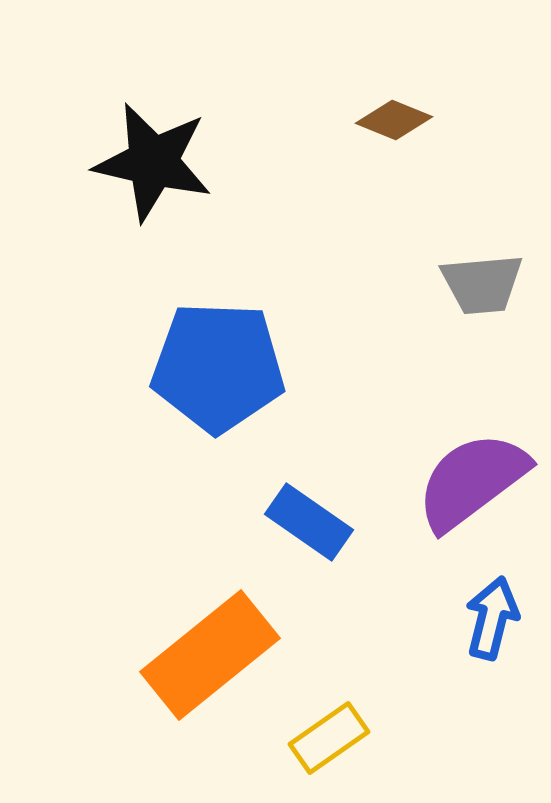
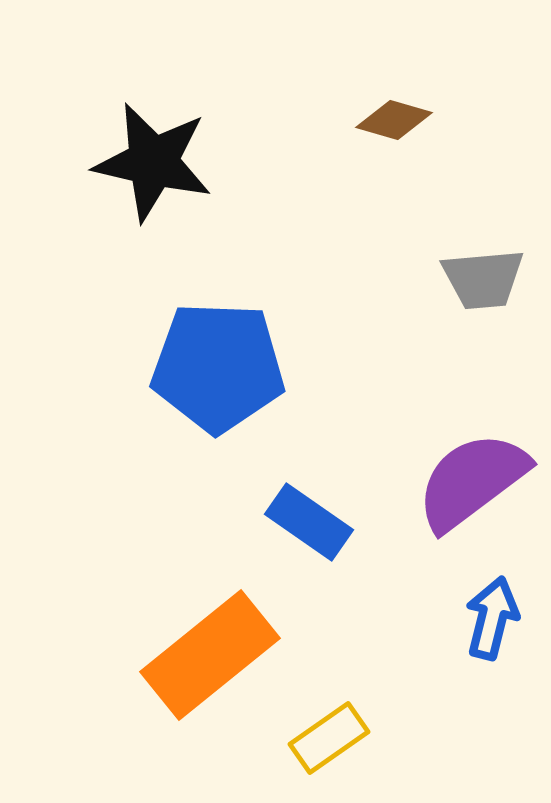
brown diamond: rotated 6 degrees counterclockwise
gray trapezoid: moved 1 px right, 5 px up
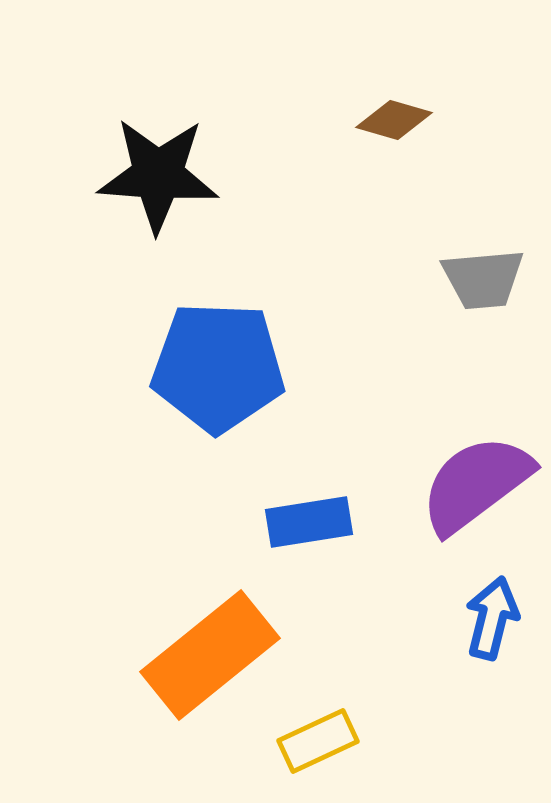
black star: moved 5 px right, 13 px down; rotated 9 degrees counterclockwise
purple semicircle: moved 4 px right, 3 px down
blue rectangle: rotated 44 degrees counterclockwise
yellow rectangle: moved 11 px left, 3 px down; rotated 10 degrees clockwise
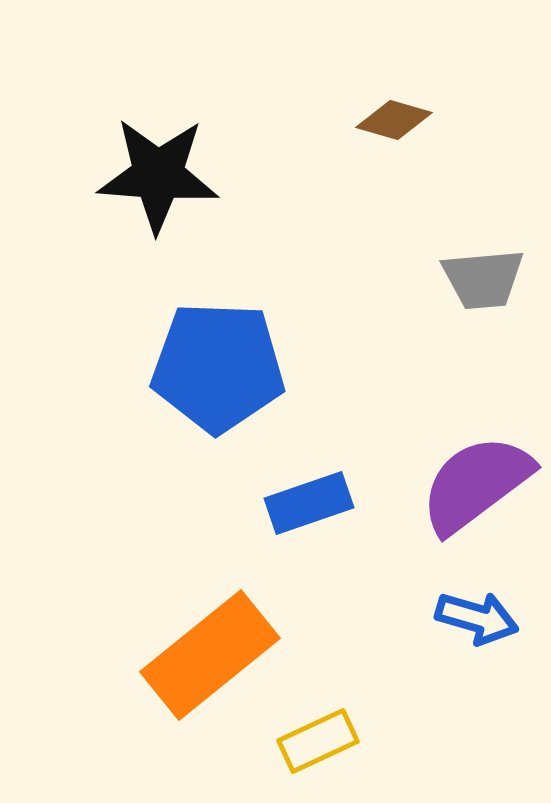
blue rectangle: moved 19 px up; rotated 10 degrees counterclockwise
blue arrow: moved 15 px left; rotated 92 degrees clockwise
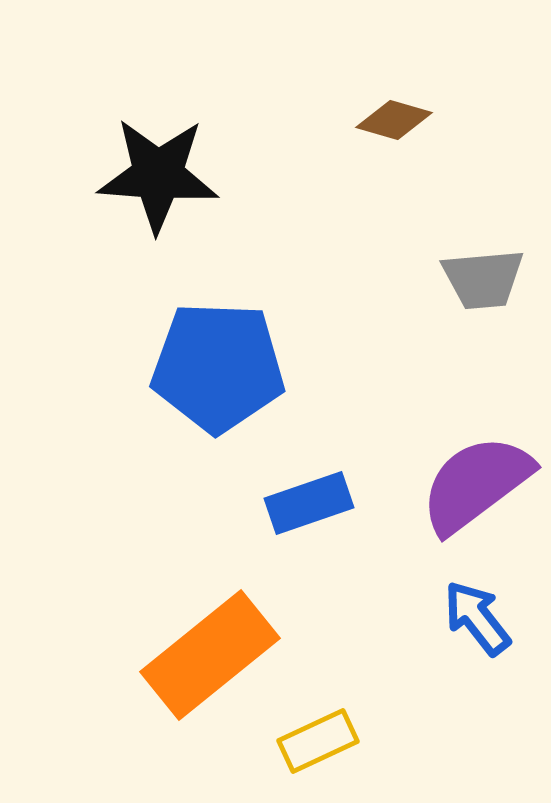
blue arrow: rotated 144 degrees counterclockwise
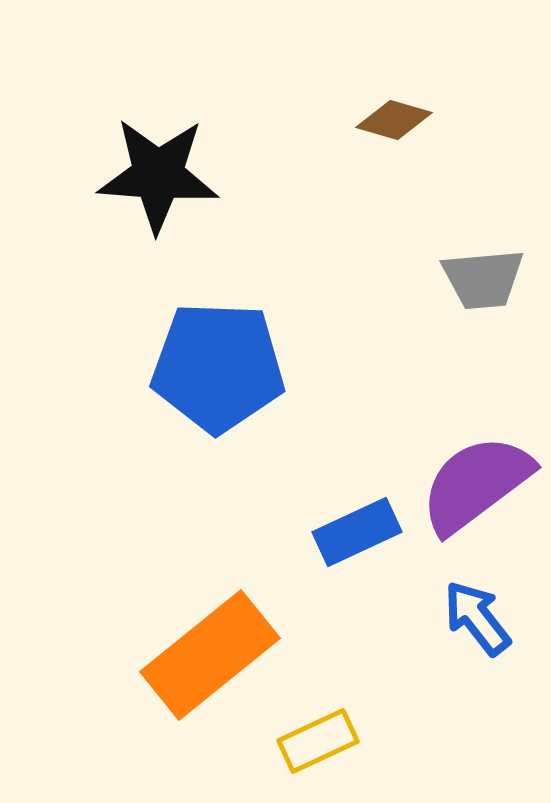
blue rectangle: moved 48 px right, 29 px down; rotated 6 degrees counterclockwise
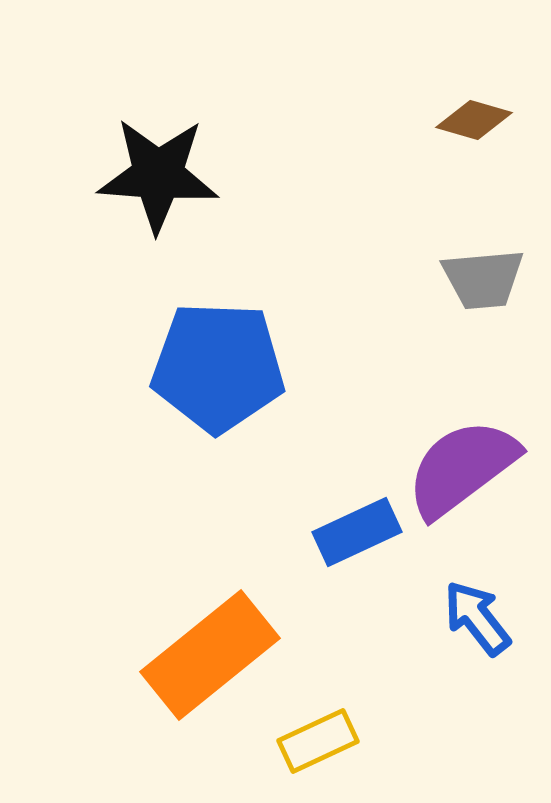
brown diamond: moved 80 px right
purple semicircle: moved 14 px left, 16 px up
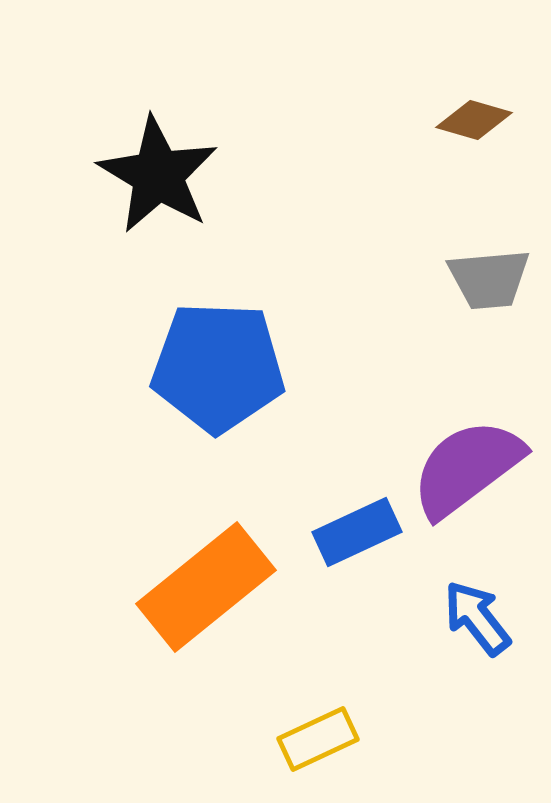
black star: rotated 27 degrees clockwise
gray trapezoid: moved 6 px right
purple semicircle: moved 5 px right
orange rectangle: moved 4 px left, 68 px up
yellow rectangle: moved 2 px up
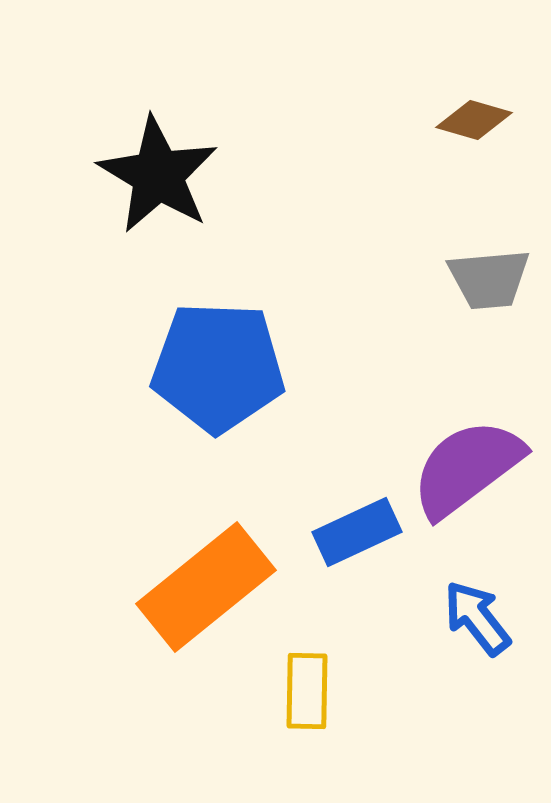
yellow rectangle: moved 11 px left, 48 px up; rotated 64 degrees counterclockwise
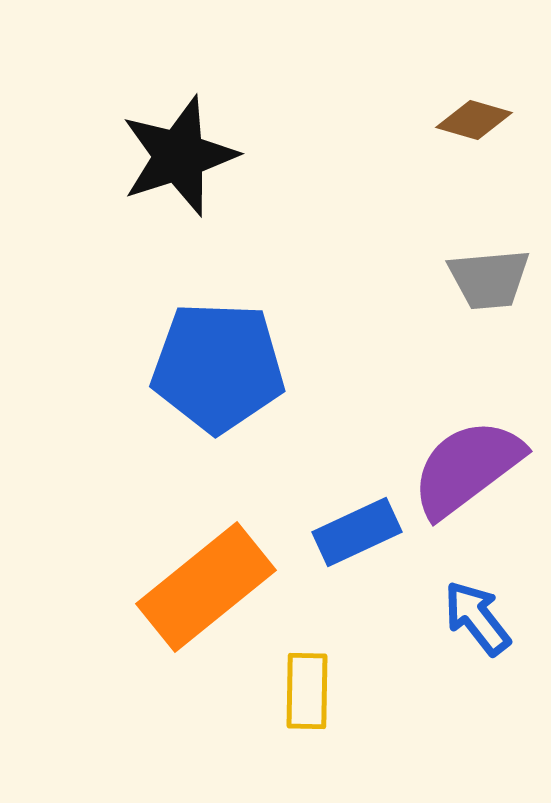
black star: moved 21 px right, 19 px up; rotated 23 degrees clockwise
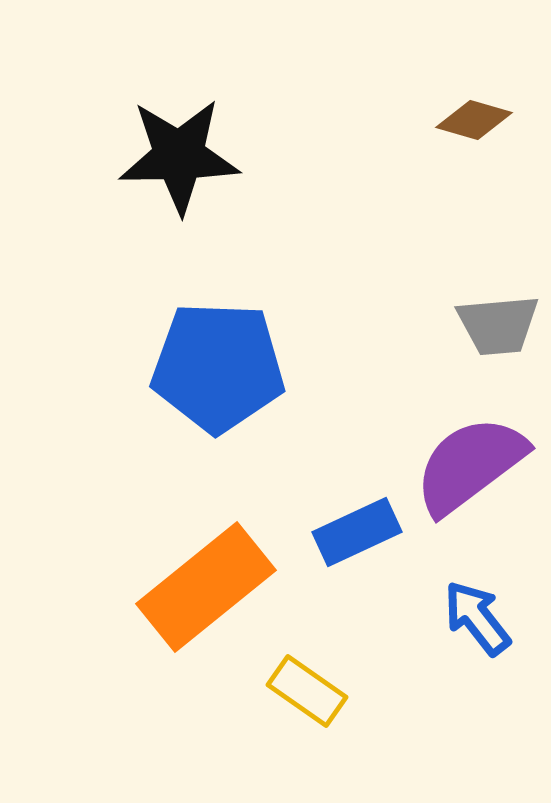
black star: rotated 17 degrees clockwise
gray trapezoid: moved 9 px right, 46 px down
purple semicircle: moved 3 px right, 3 px up
yellow rectangle: rotated 56 degrees counterclockwise
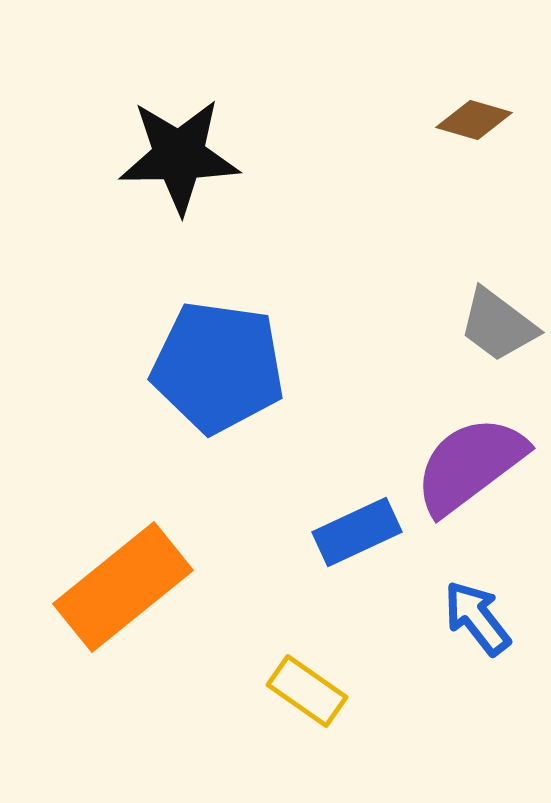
gray trapezoid: rotated 42 degrees clockwise
blue pentagon: rotated 6 degrees clockwise
orange rectangle: moved 83 px left
